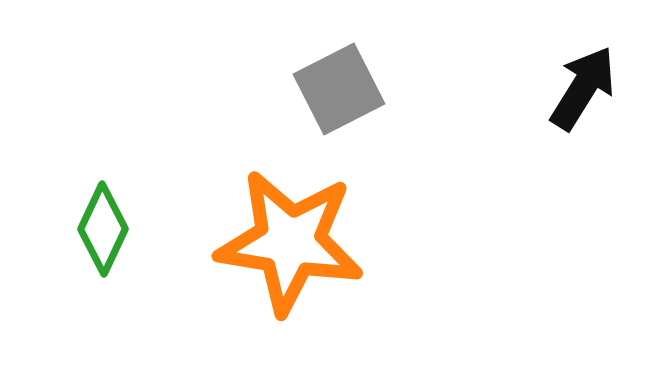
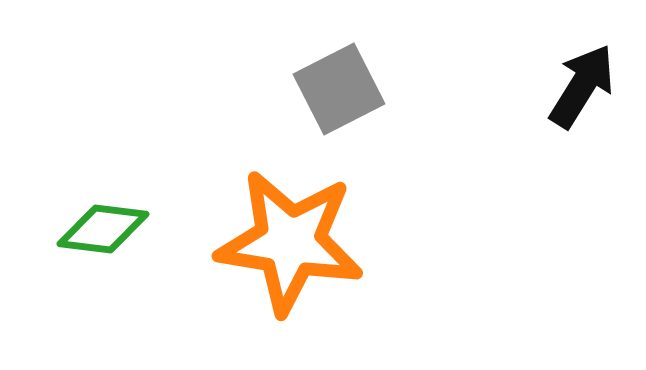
black arrow: moved 1 px left, 2 px up
green diamond: rotated 72 degrees clockwise
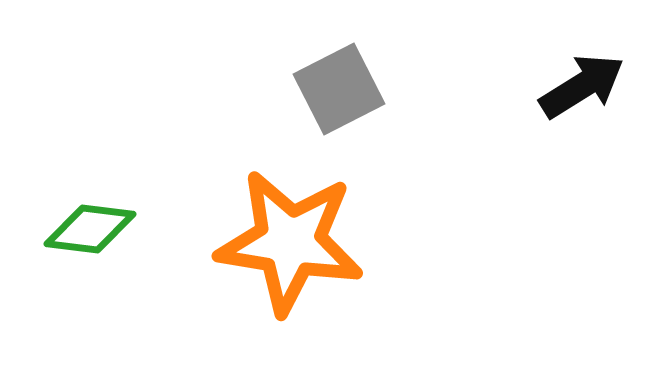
black arrow: rotated 26 degrees clockwise
green diamond: moved 13 px left
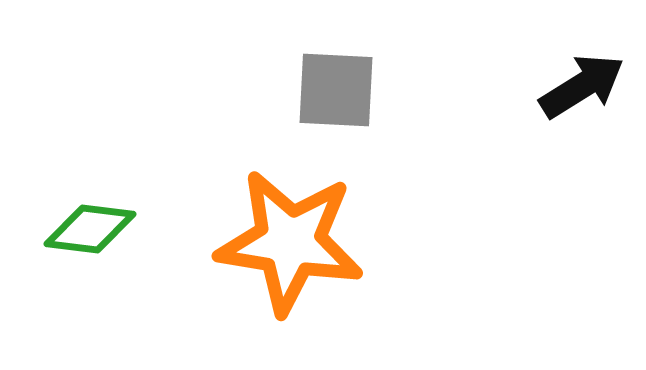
gray square: moved 3 px left, 1 px down; rotated 30 degrees clockwise
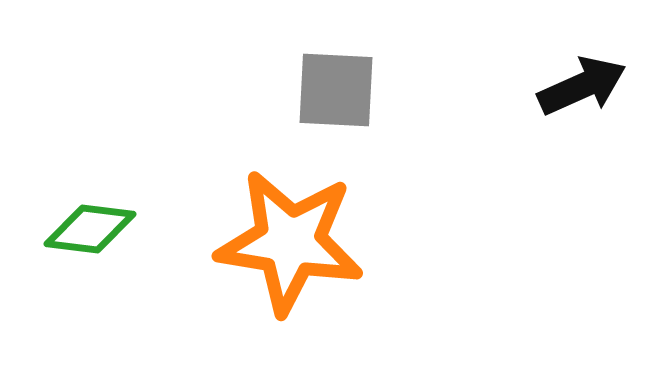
black arrow: rotated 8 degrees clockwise
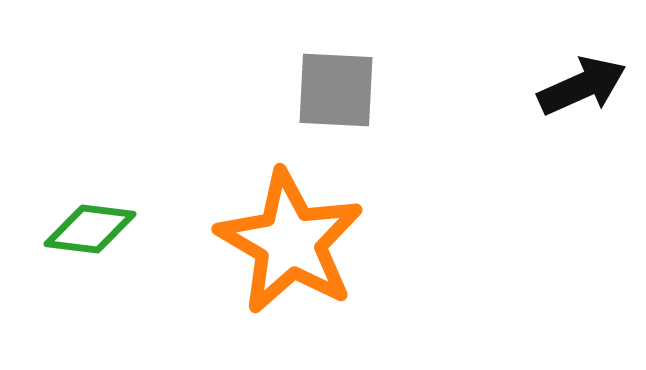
orange star: rotated 21 degrees clockwise
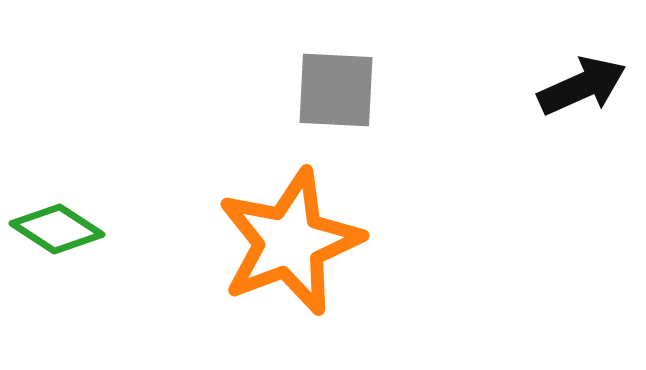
green diamond: moved 33 px left; rotated 26 degrees clockwise
orange star: rotated 21 degrees clockwise
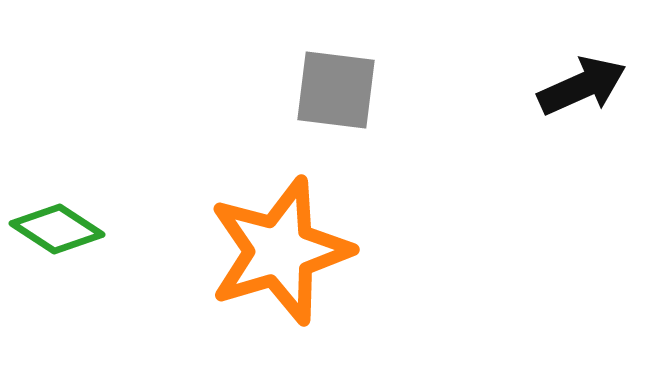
gray square: rotated 4 degrees clockwise
orange star: moved 10 px left, 9 px down; rotated 4 degrees clockwise
